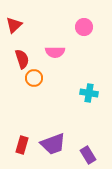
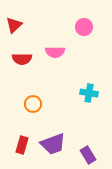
red semicircle: rotated 108 degrees clockwise
orange circle: moved 1 px left, 26 px down
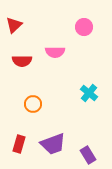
red semicircle: moved 2 px down
cyan cross: rotated 30 degrees clockwise
red rectangle: moved 3 px left, 1 px up
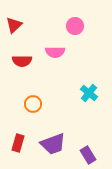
pink circle: moved 9 px left, 1 px up
red rectangle: moved 1 px left, 1 px up
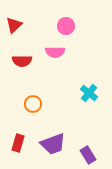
pink circle: moved 9 px left
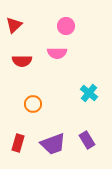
pink semicircle: moved 2 px right, 1 px down
purple rectangle: moved 1 px left, 15 px up
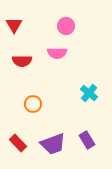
red triangle: rotated 18 degrees counterclockwise
red rectangle: rotated 60 degrees counterclockwise
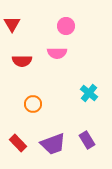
red triangle: moved 2 px left, 1 px up
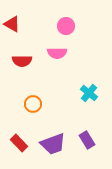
red triangle: rotated 30 degrees counterclockwise
red rectangle: moved 1 px right
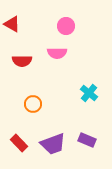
purple rectangle: rotated 36 degrees counterclockwise
